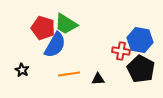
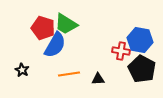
black pentagon: moved 1 px right
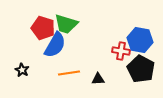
green trapezoid: rotated 15 degrees counterclockwise
black pentagon: moved 1 px left
orange line: moved 1 px up
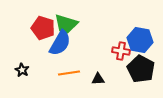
blue semicircle: moved 5 px right, 2 px up
